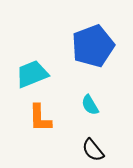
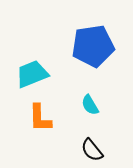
blue pentagon: rotated 12 degrees clockwise
black semicircle: moved 1 px left
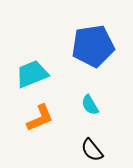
orange L-shape: rotated 112 degrees counterclockwise
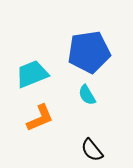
blue pentagon: moved 4 px left, 6 px down
cyan semicircle: moved 3 px left, 10 px up
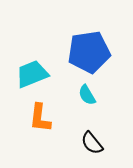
orange L-shape: rotated 120 degrees clockwise
black semicircle: moved 7 px up
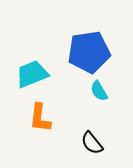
cyan semicircle: moved 12 px right, 4 px up
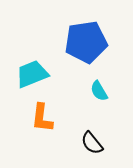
blue pentagon: moved 3 px left, 10 px up
orange L-shape: moved 2 px right
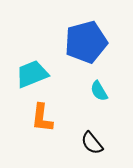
blue pentagon: rotated 6 degrees counterclockwise
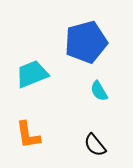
orange L-shape: moved 14 px left, 17 px down; rotated 16 degrees counterclockwise
black semicircle: moved 3 px right, 2 px down
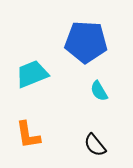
blue pentagon: rotated 18 degrees clockwise
